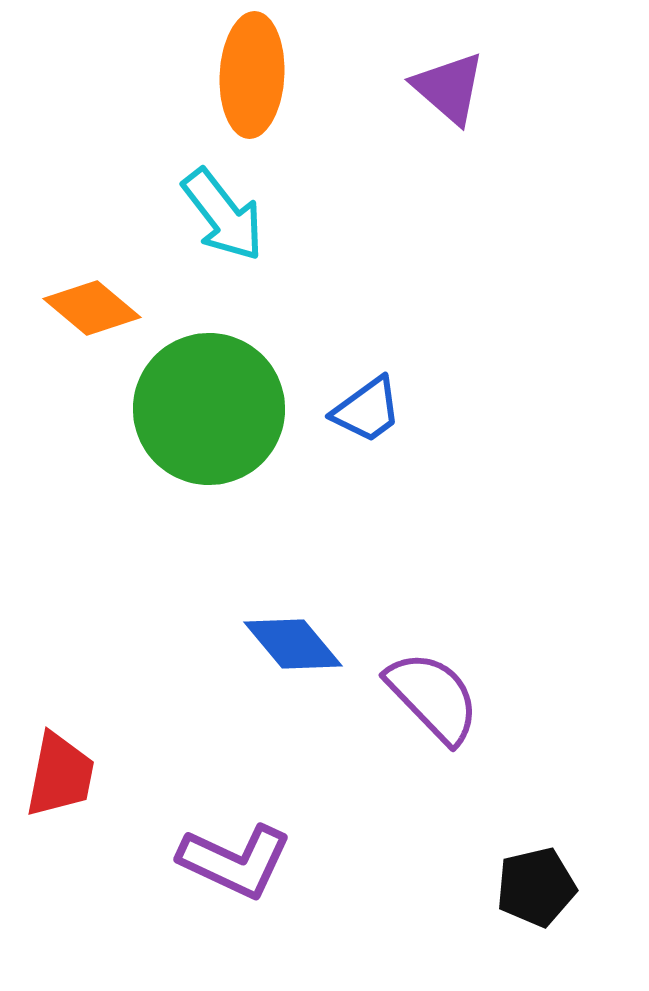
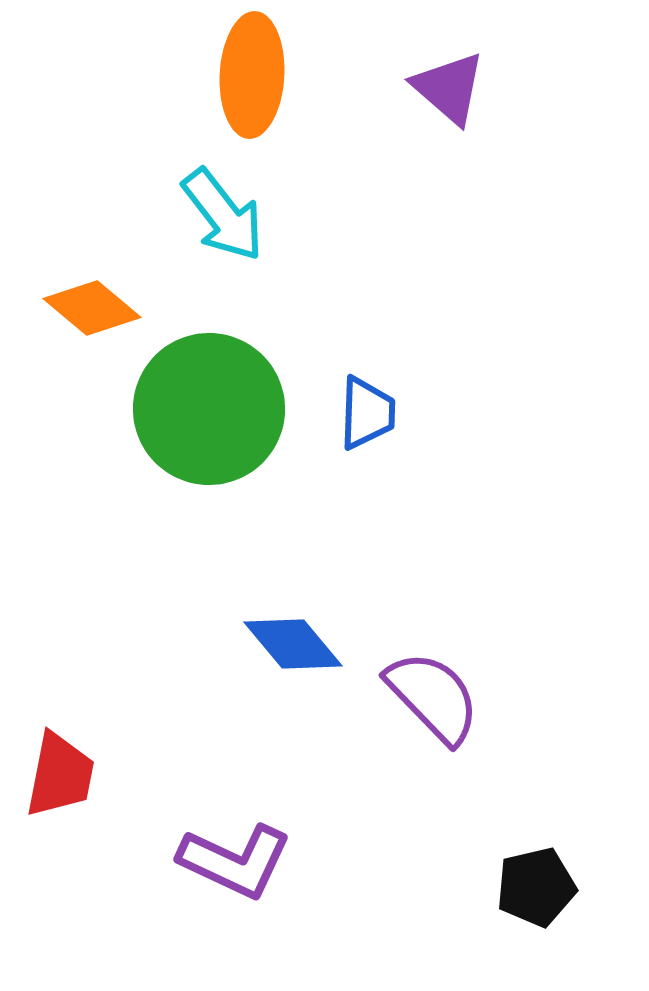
blue trapezoid: moved 3 px down; rotated 52 degrees counterclockwise
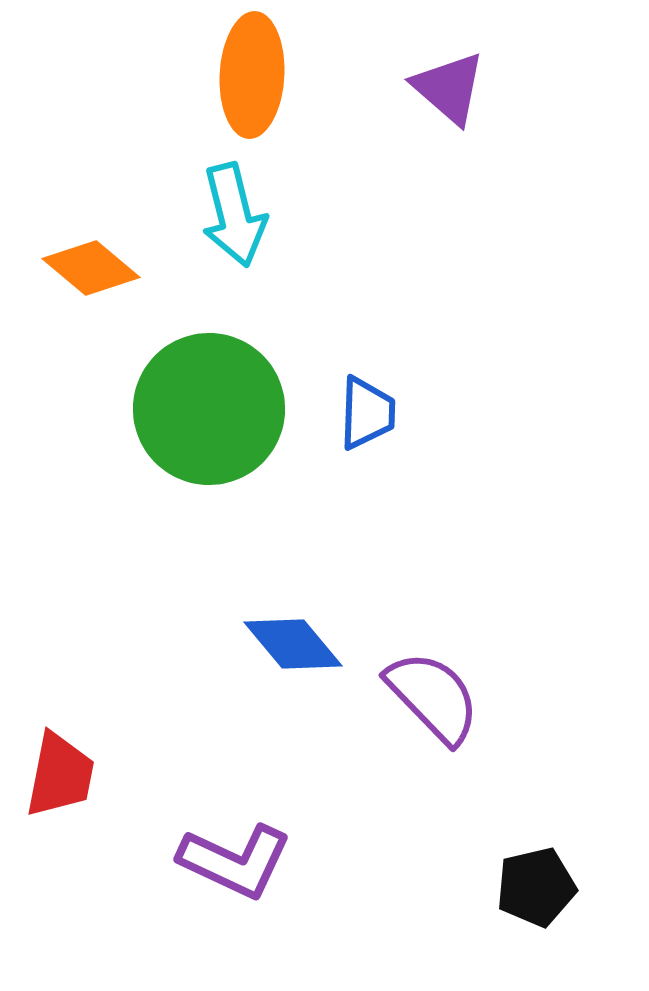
cyan arrow: moved 11 px right; rotated 24 degrees clockwise
orange diamond: moved 1 px left, 40 px up
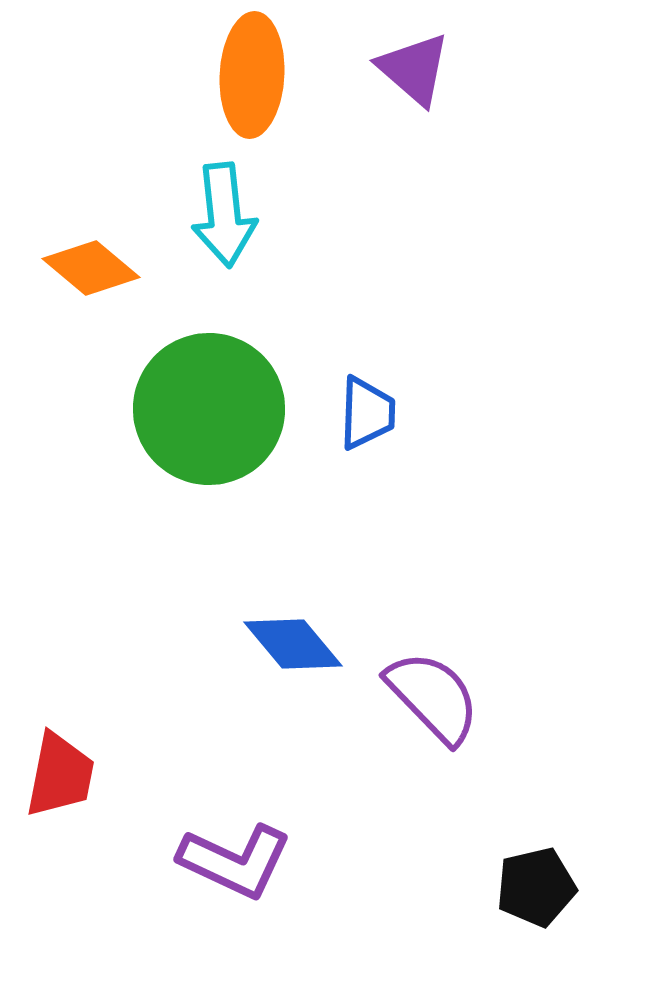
purple triangle: moved 35 px left, 19 px up
cyan arrow: moved 10 px left; rotated 8 degrees clockwise
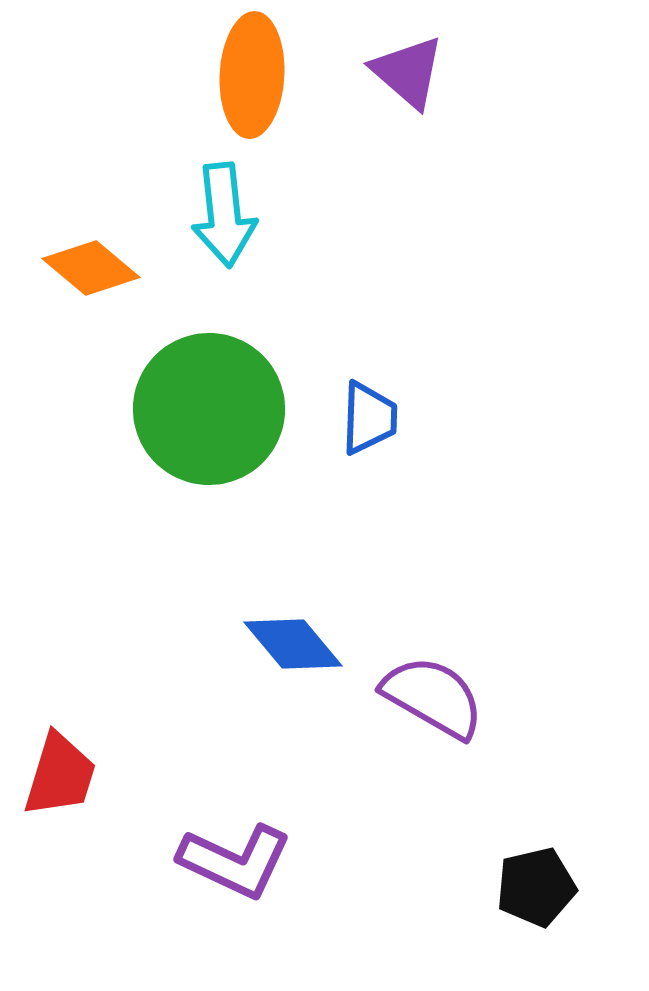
purple triangle: moved 6 px left, 3 px down
blue trapezoid: moved 2 px right, 5 px down
purple semicircle: rotated 16 degrees counterclockwise
red trapezoid: rotated 6 degrees clockwise
